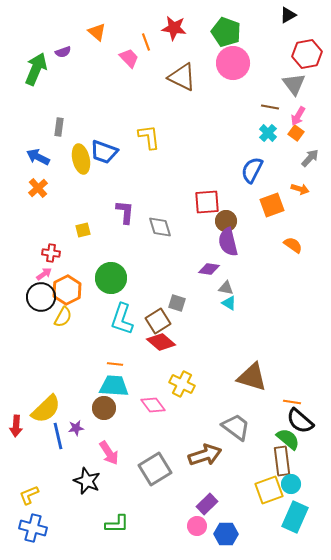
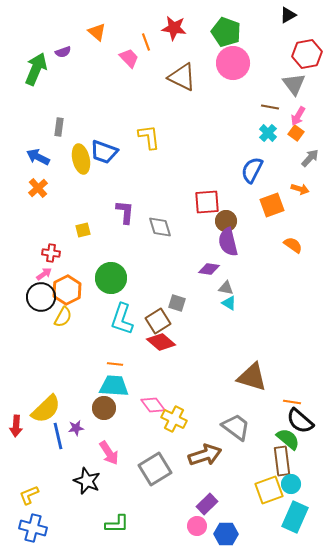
yellow cross at (182, 384): moved 8 px left, 35 px down
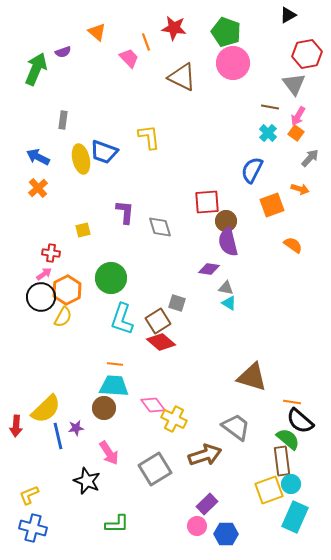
gray rectangle at (59, 127): moved 4 px right, 7 px up
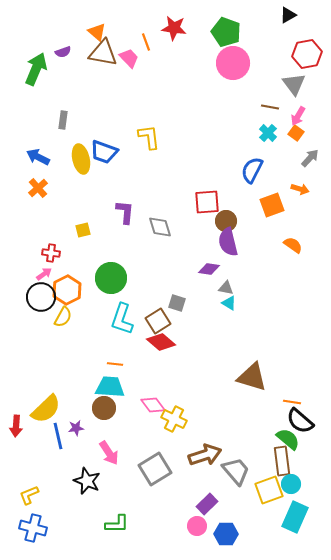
brown triangle at (182, 77): moved 79 px left, 24 px up; rotated 16 degrees counterclockwise
cyan trapezoid at (114, 386): moved 4 px left, 1 px down
gray trapezoid at (236, 427): moved 44 px down; rotated 12 degrees clockwise
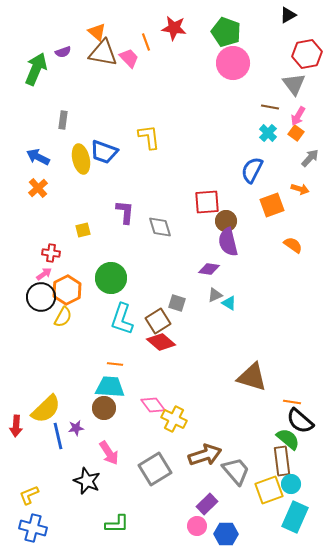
gray triangle at (226, 288): moved 11 px left, 7 px down; rotated 35 degrees counterclockwise
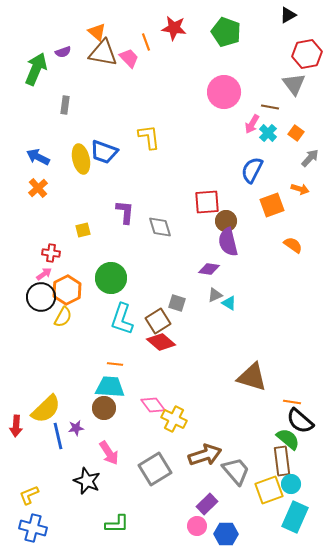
pink circle at (233, 63): moved 9 px left, 29 px down
pink arrow at (298, 116): moved 46 px left, 8 px down
gray rectangle at (63, 120): moved 2 px right, 15 px up
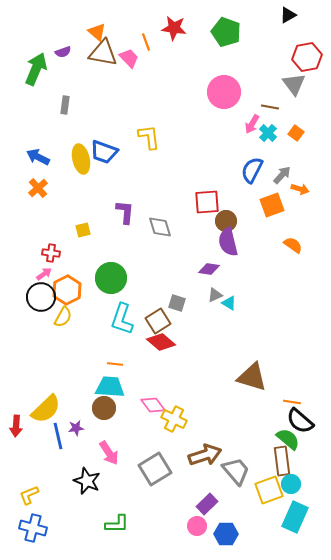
red hexagon at (307, 54): moved 3 px down
gray arrow at (310, 158): moved 28 px left, 17 px down
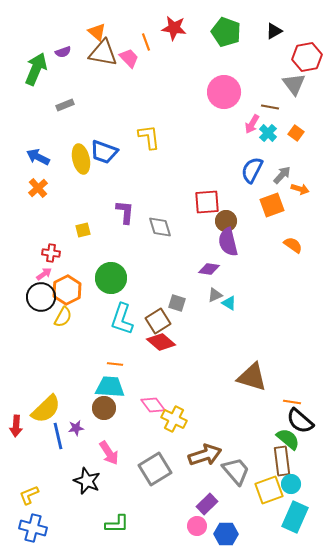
black triangle at (288, 15): moved 14 px left, 16 px down
gray rectangle at (65, 105): rotated 60 degrees clockwise
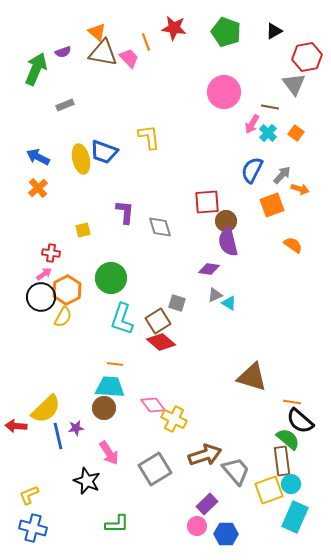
red arrow at (16, 426): rotated 90 degrees clockwise
